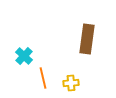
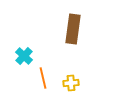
brown rectangle: moved 14 px left, 10 px up
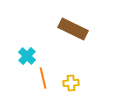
brown rectangle: rotated 72 degrees counterclockwise
cyan cross: moved 3 px right
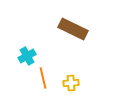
cyan cross: rotated 18 degrees clockwise
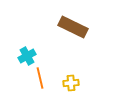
brown rectangle: moved 2 px up
orange line: moved 3 px left
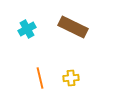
cyan cross: moved 27 px up
yellow cross: moved 5 px up
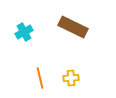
cyan cross: moved 3 px left, 3 px down
